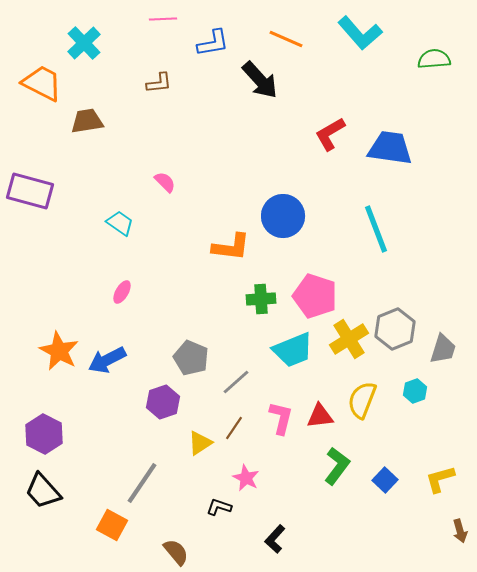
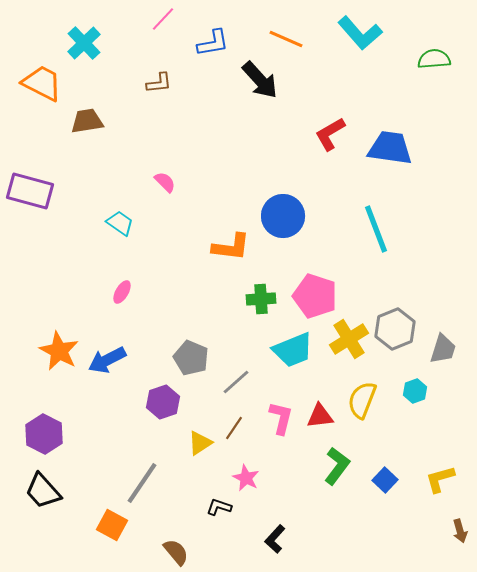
pink line at (163, 19): rotated 44 degrees counterclockwise
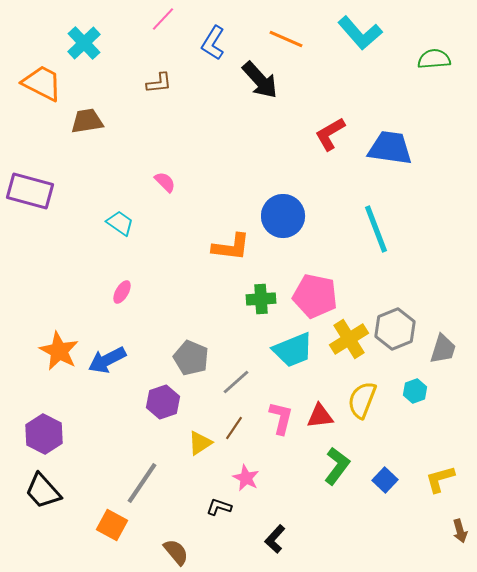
blue L-shape at (213, 43): rotated 132 degrees clockwise
pink pentagon at (315, 296): rotated 6 degrees counterclockwise
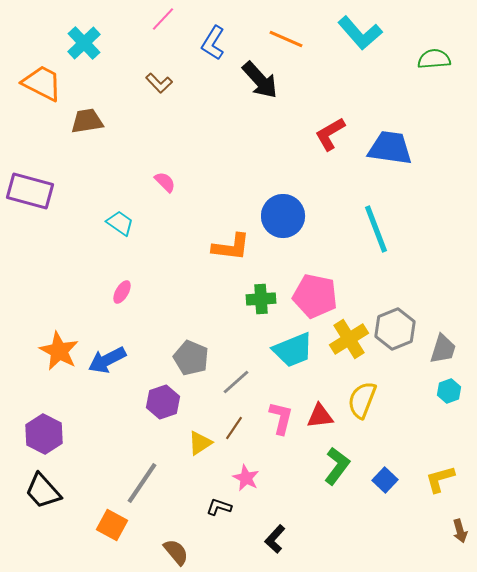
brown L-shape at (159, 83): rotated 52 degrees clockwise
cyan hexagon at (415, 391): moved 34 px right
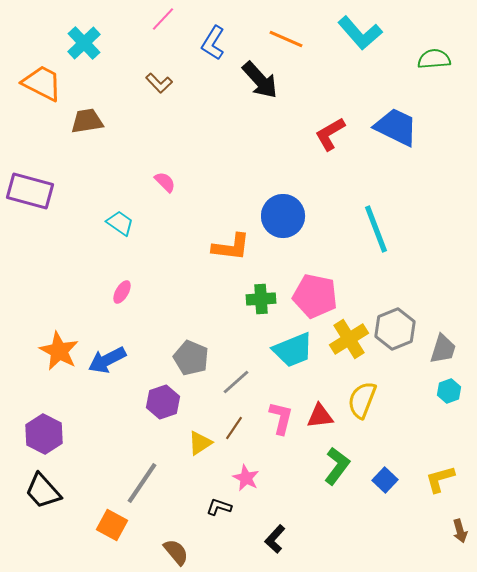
blue trapezoid at (390, 148): moved 6 px right, 21 px up; rotated 18 degrees clockwise
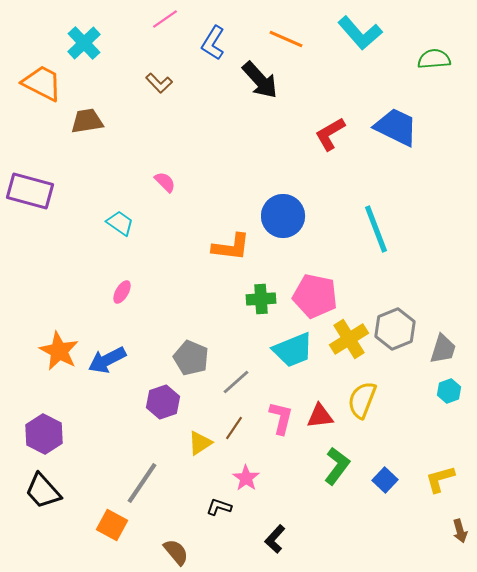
pink line at (163, 19): moved 2 px right; rotated 12 degrees clockwise
pink star at (246, 478): rotated 8 degrees clockwise
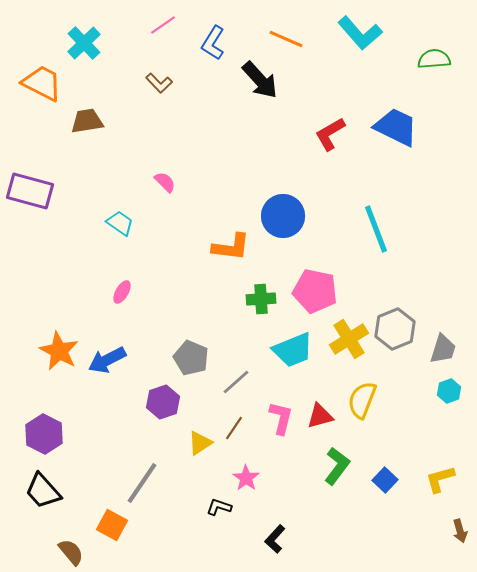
pink line at (165, 19): moved 2 px left, 6 px down
pink pentagon at (315, 296): moved 5 px up
red triangle at (320, 416): rotated 8 degrees counterclockwise
brown semicircle at (176, 552): moved 105 px left
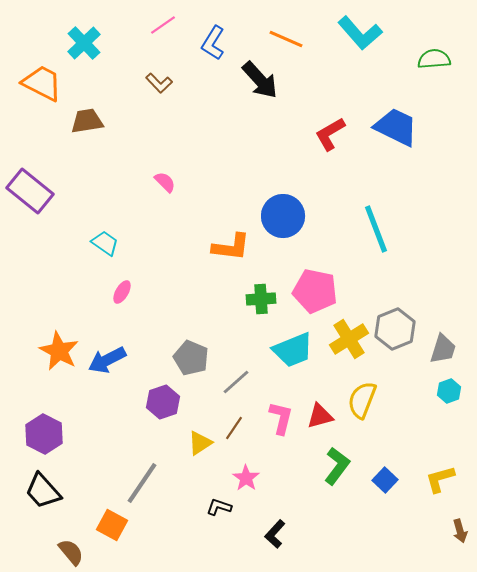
purple rectangle at (30, 191): rotated 24 degrees clockwise
cyan trapezoid at (120, 223): moved 15 px left, 20 px down
black L-shape at (275, 539): moved 5 px up
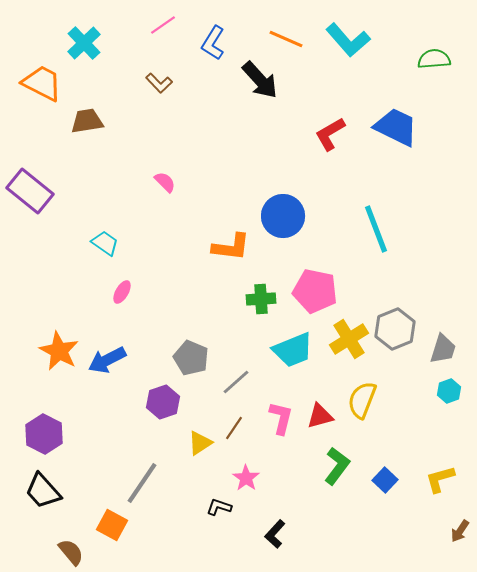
cyan L-shape at (360, 33): moved 12 px left, 7 px down
brown arrow at (460, 531): rotated 50 degrees clockwise
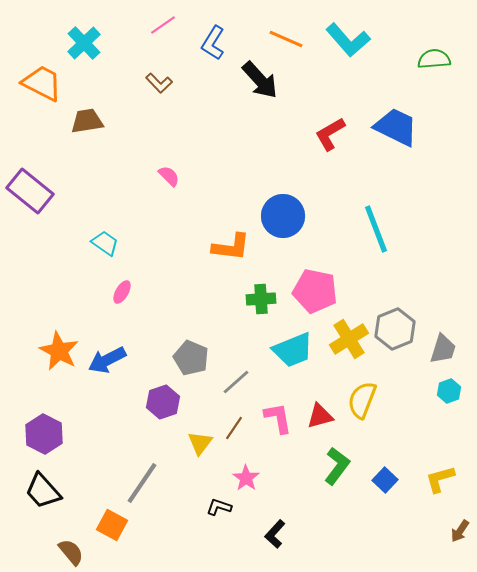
pink semicircle at (165, 182): moved 4 px right, 6 px up
pink L-shape at (281, 418): moved 3 px left; rotated 24 degrees counterclockwise
yellow triangle at (200, 443): rotated 20 degrees counterclockwise
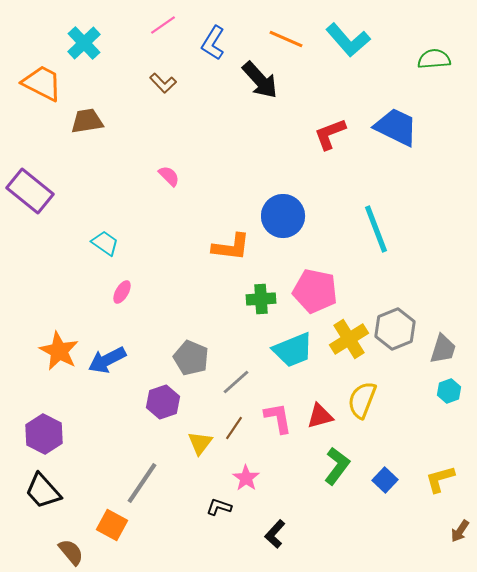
brown L-shape at (159, 83): moved 4 px right
red L-shape at (330, 134): rotated 9 degrees clockwise
